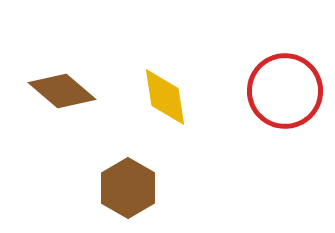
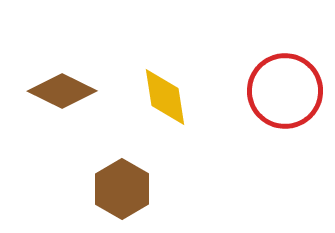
brown diamond: rotated 14 degrees counterclockwise
brown hexagon: moved 6 px left, 1 px down
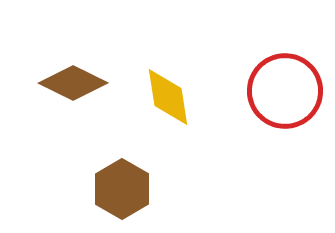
brown diamond: moved 11 px right, 8 px up
yellow diamond: moved 3 px right
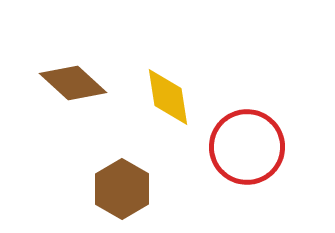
brown diamond: rotated 16 degrees clockwise
red circle: moved 38 px left, 56 px down
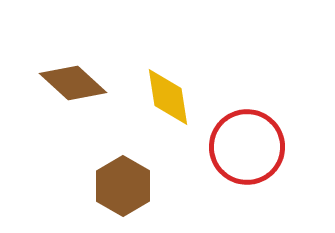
brown hexagon: moved 1 px right, 3 px up
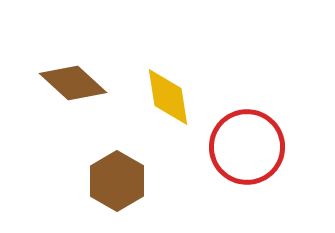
brown hexagon: moved 6 px left, 5 px up
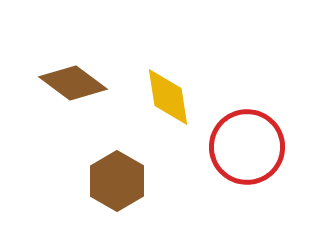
brown diamond: rotated 6 degrees counterclockwise
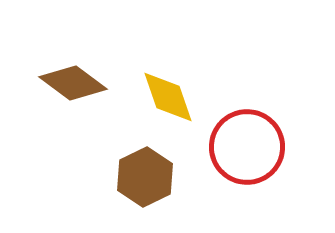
yellow diamond: rotated 10 degrees counterclockwise
brown hexagon: moved 28 px right, 4 px up; rotated 4 degrees clockwise
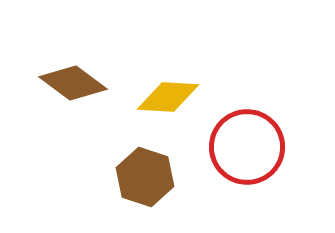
yellow diamond: rotated 68 degrees counterclockwise
brown hexagon: rotated 16 degrees counterclockwise
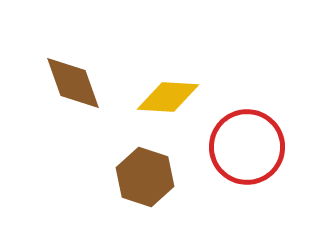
brown diamond: rotated 34 degrees clockwise
